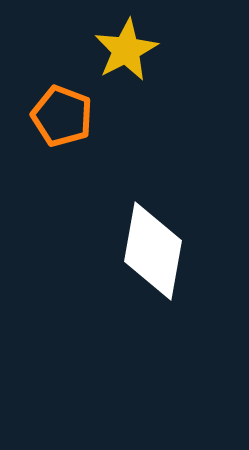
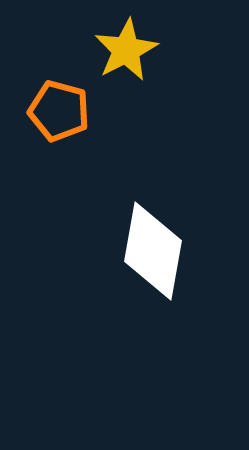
orange pentagon: moved 3 px left, 5 px up; rotated 6 degrees counterclockwise
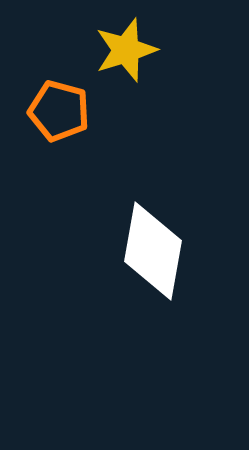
yellow star: rotated 10 degrees clockwise
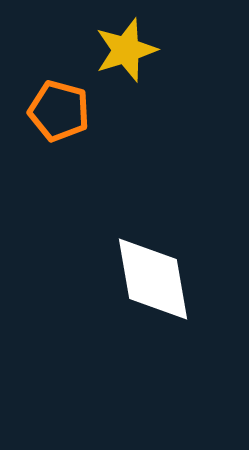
white diamond: moved 28 px down; rotated 20 degrees counterclockwise
